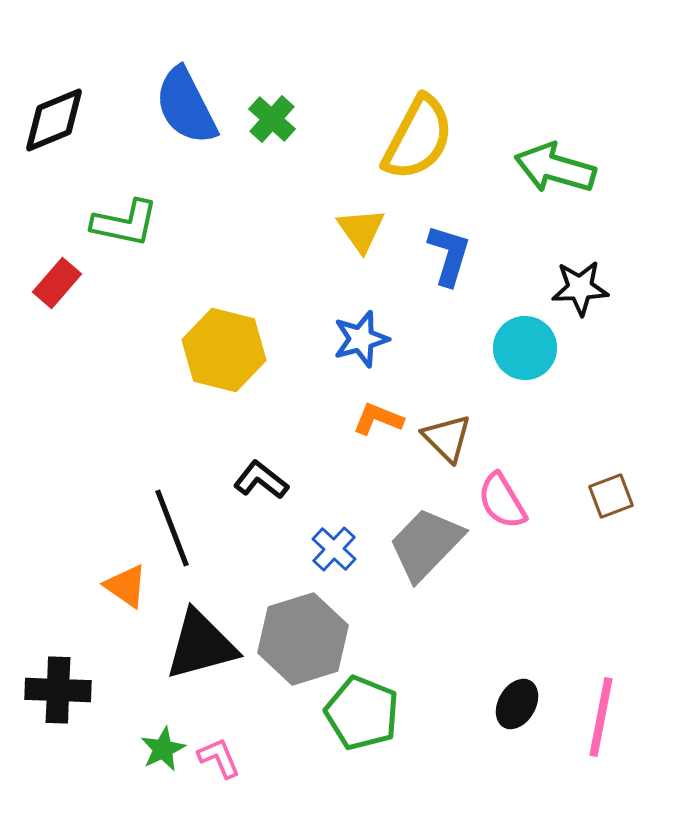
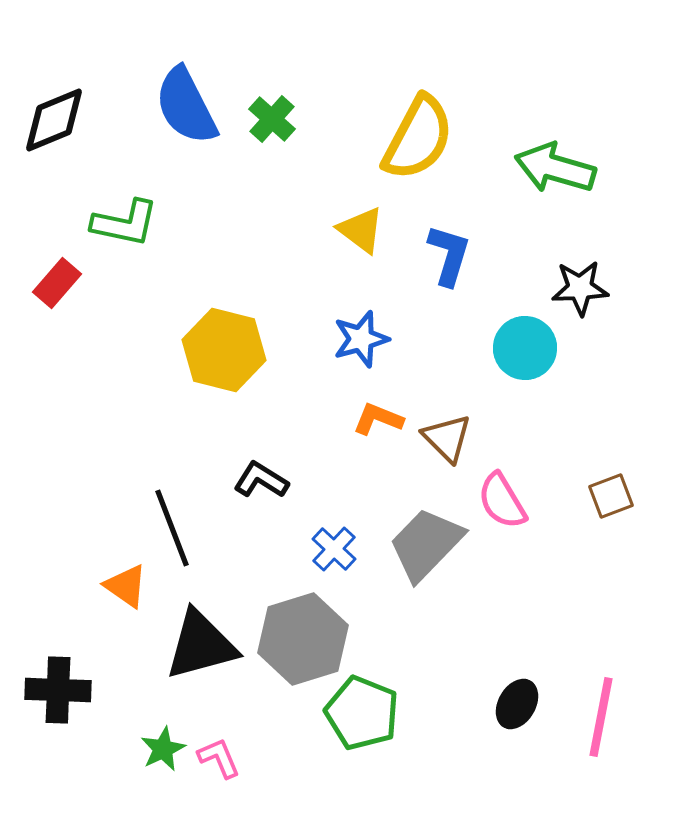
yellow triangle: rotated 18 degrees counterclockwise
black L-shape: rotated 6 degrees counterclockwise
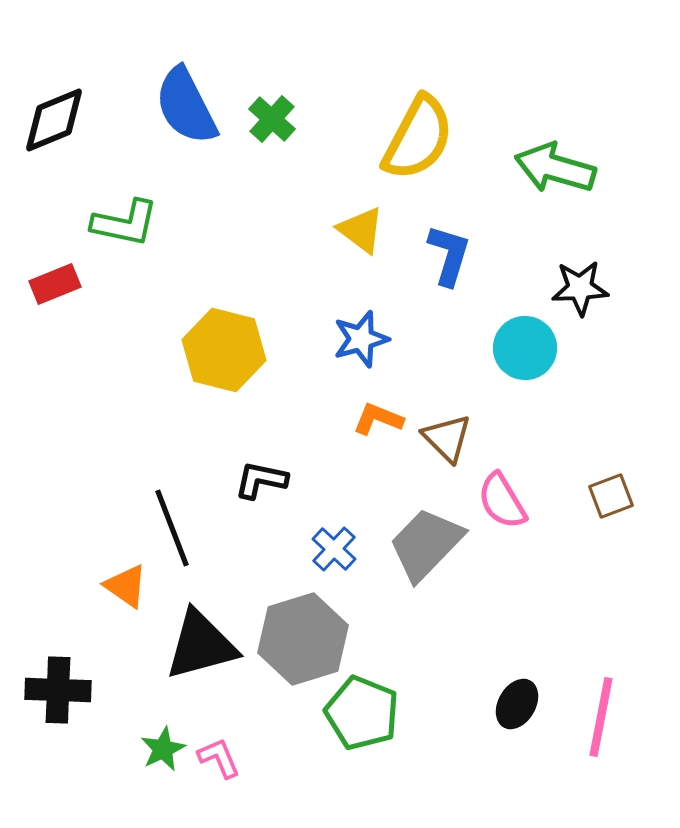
red rectangle: moved 2 px left, 1 px down; rotated 27 degrees clockwise
black L-shape: rotated 20 degrees counterclockwise
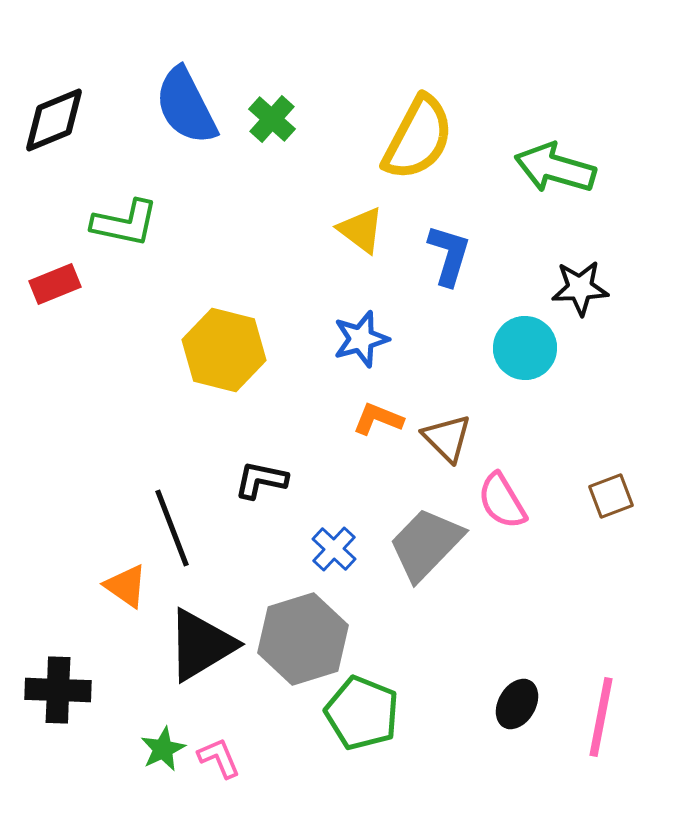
black triangle: rotated 16 degrees counterclockwise
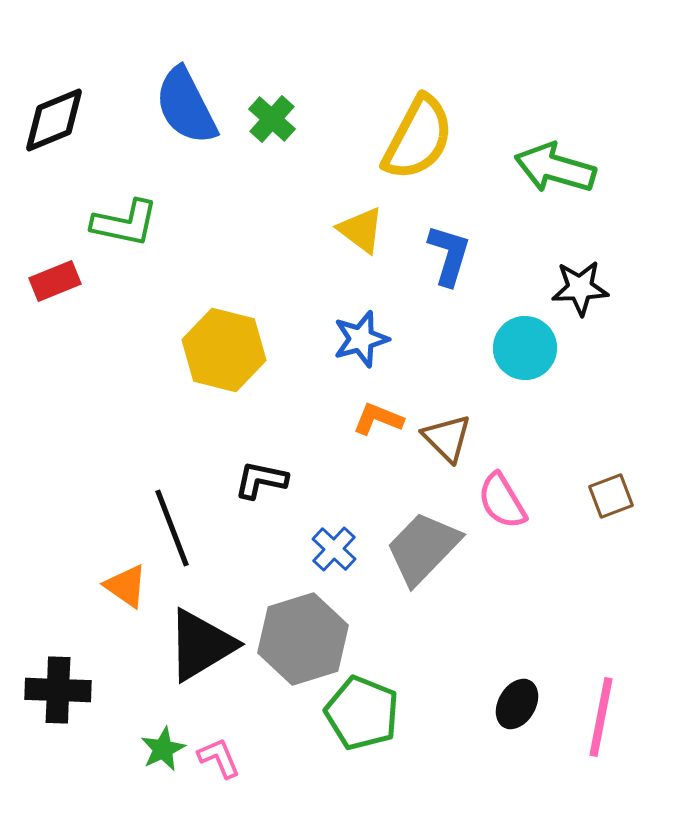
red rectangle: moved 3 px up
gray trapezoid: moved 3 px left, 4 px down
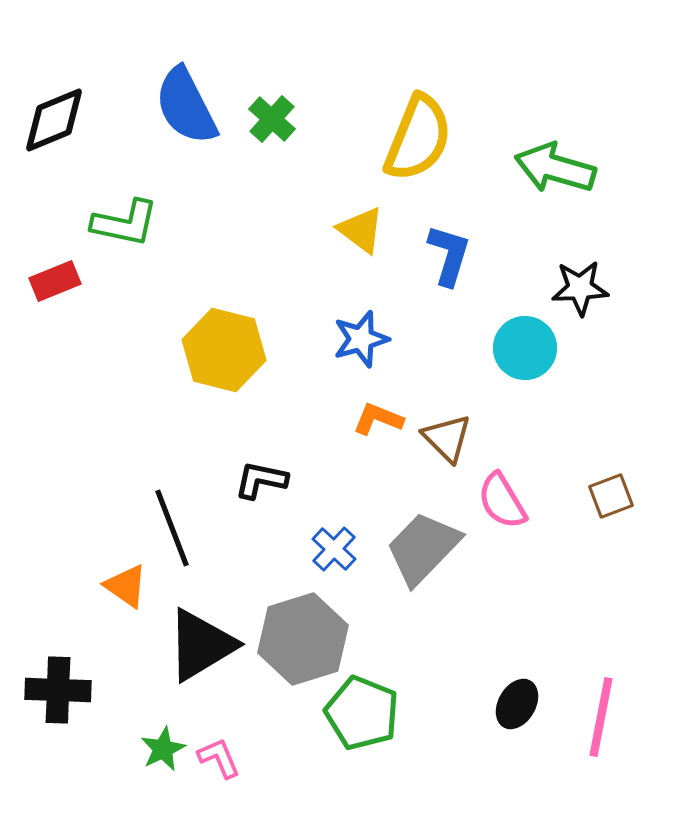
yellow semicircle: rotated 6 degrees counterclockwise
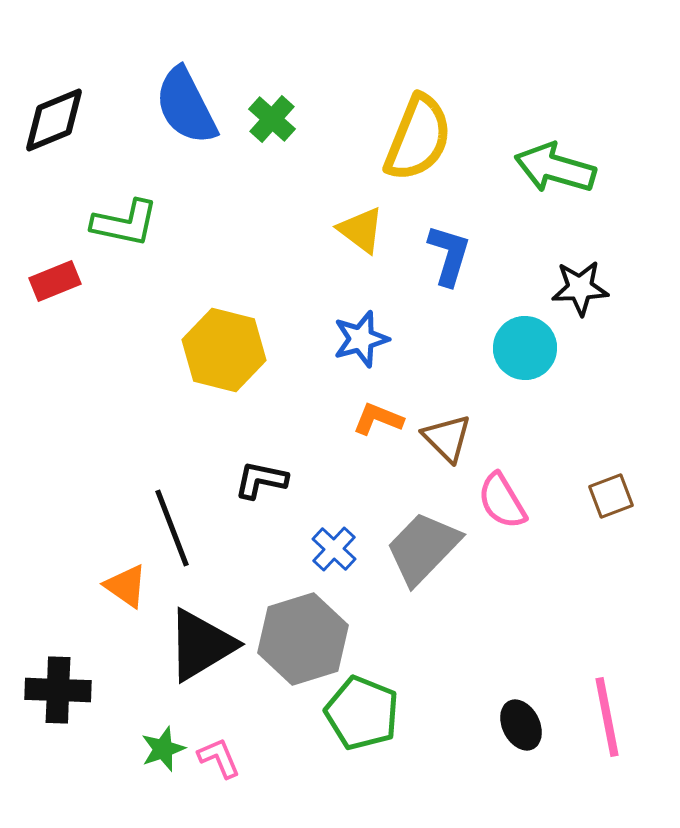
black ellipse: moved 4 px right, 21 px down; rotated 57 degrees counterclockwise
pink line: moved 6 px right; rotated 22 degrees counterclockwise
green star: rotated 6 degrees clockwise
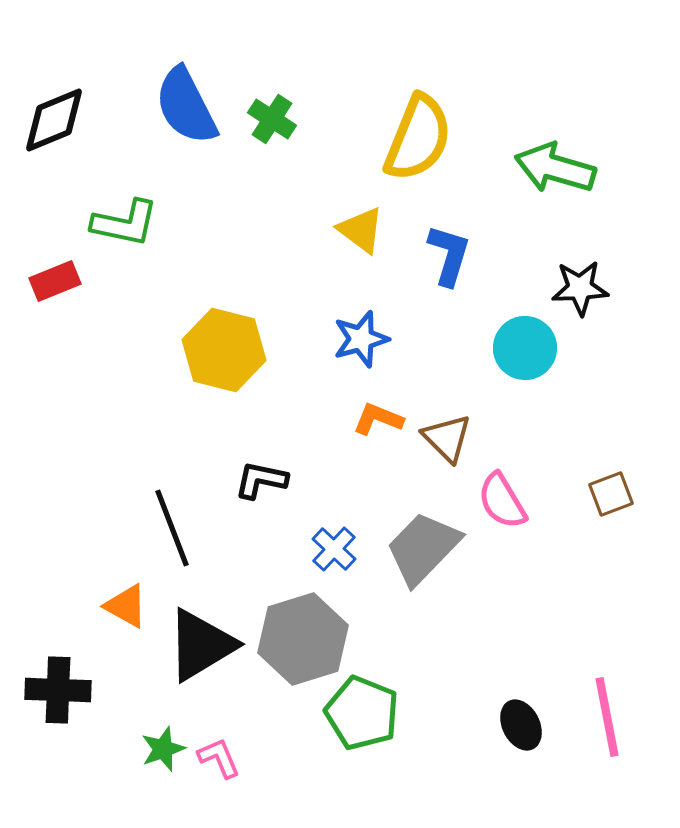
green cross: rotated 9 degrees counterclockwise
brown square: moved 2 px up
orange triangle: moved 20 px down; rotated 6 degrees counterclockwise
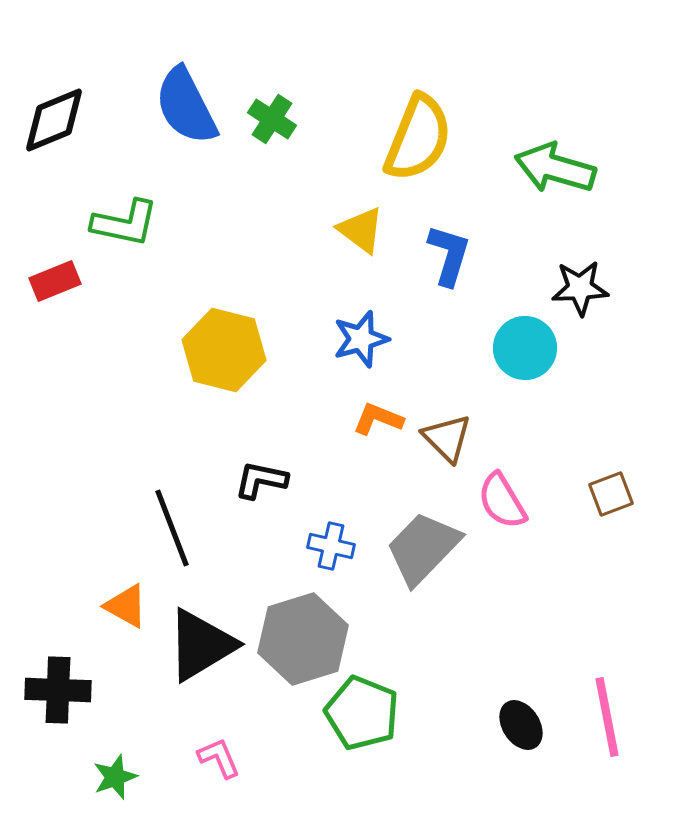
blue cross: moved 3 px left, 3 px up; rotated 30 degrees counterclockwise
black ellipse: rotated 6 degrees counterclockwise
green star: moved 48 px left, 28 px down
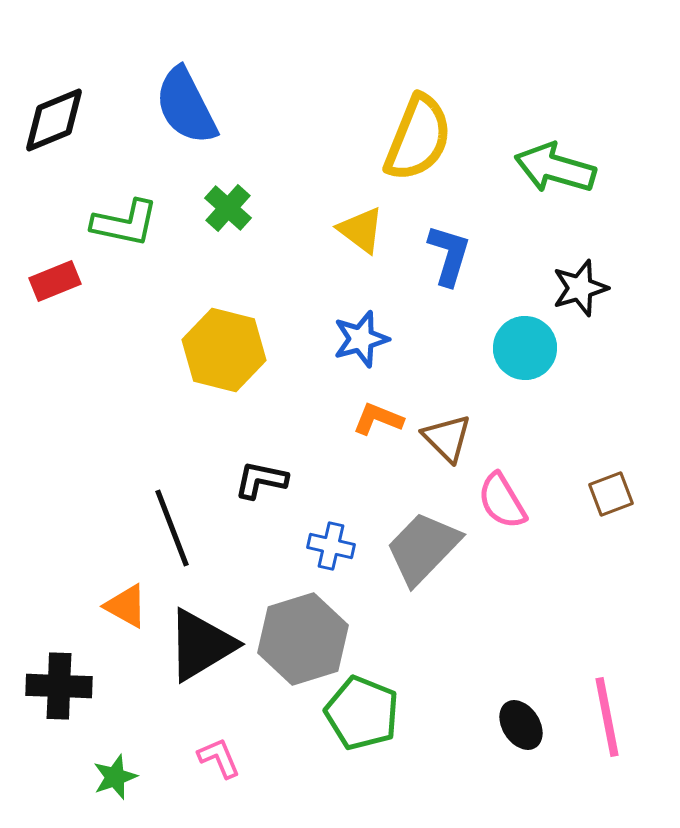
green cross: moved 44 px left, 89 px down; rotated 9 degrees clockwise
black star: rotated 14 degrees counterclockwise
black cross: moved 1 px right, 4 px up
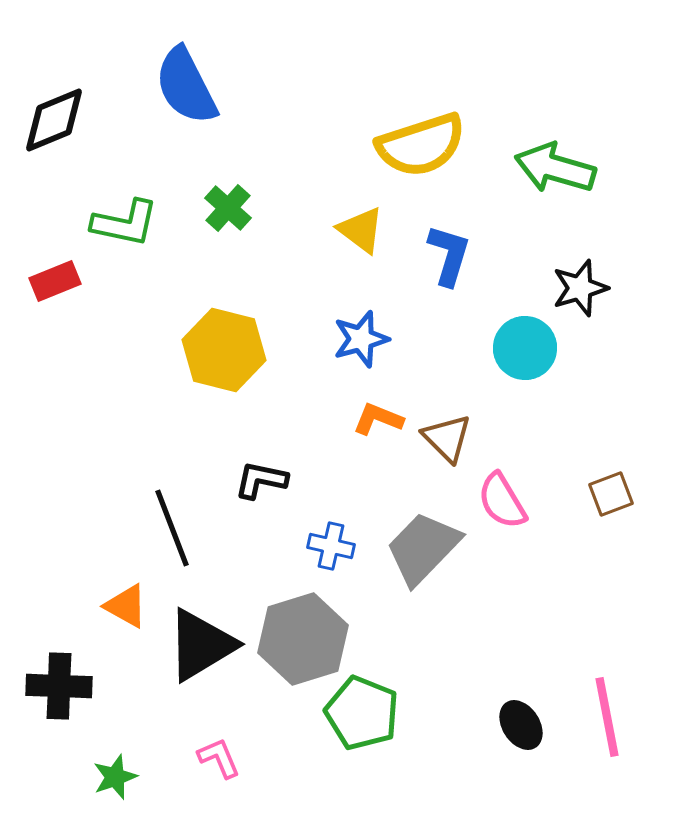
blue semicircle: moved 20 px up
yellow semicircle: moved 3 px right, 7 px down; rotated 50 degrees clockwise
